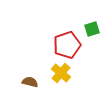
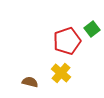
green square: rotated 21 degrees counterclockwise
red pentagon: moved 4 px up
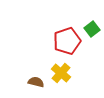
brown semicircle: moved 6 px right
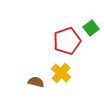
green square: moved 1 px left, 1 px up
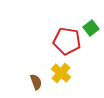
red pentagon: rotated 28 degrees clockwise
brown semicircle: rotated 56 degrees clockwise
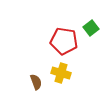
red pentagon: moved 3 px left
yellow cross: rotated 24 degrees counterclockwise
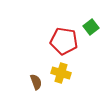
green square: moved 1 px up
